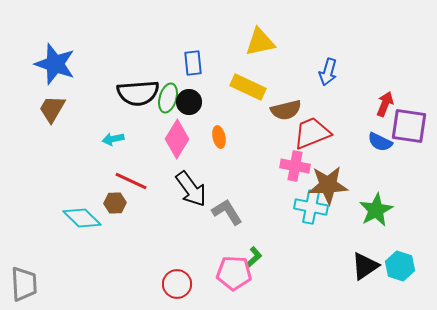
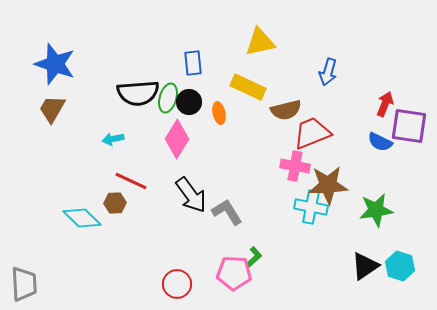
orange ellipse: moved 24 px up
black arrow: moved 6 px down
green star: rotated 20 degrees clockwise
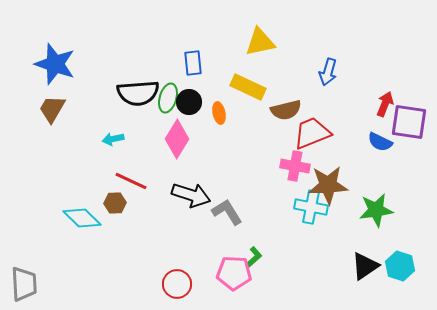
purple square: moved 4 px up
black arrow: rotated 36 degrees counterclockwise
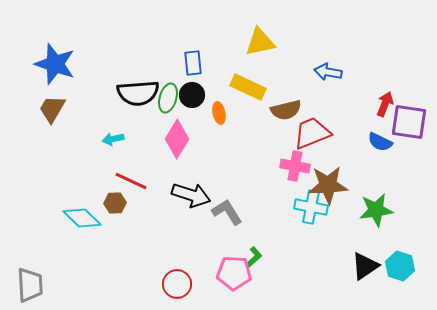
blue arrow: rotated 84 degrees clockwise
black circle: moved 3 px right, 7 px up
gray trapezoid: moved 6 px right, 1 px down
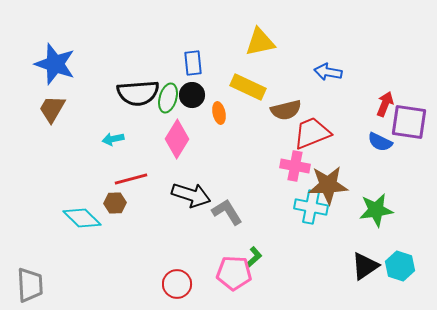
red line: moved 2 px up; rotated 40 degrees counterclockwise
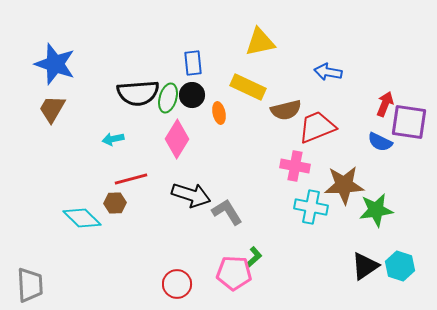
red trapezoid: moved 5 px right, 6 px up
brown star: moved 16 px right
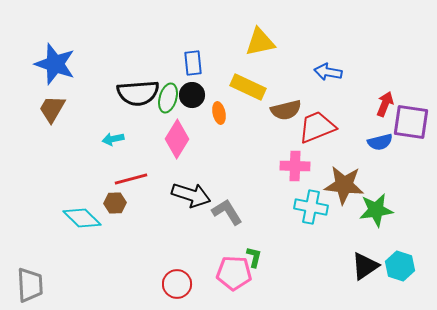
purple square: moved 2 px right
blue semicircle: rotated 40 degrees counterclockwise
pink cross: rotated 8 degrees counterclockwise
brown star: rotated 9 degrees clockwise
green L-shape: rotated 35 degrees counterclockwise
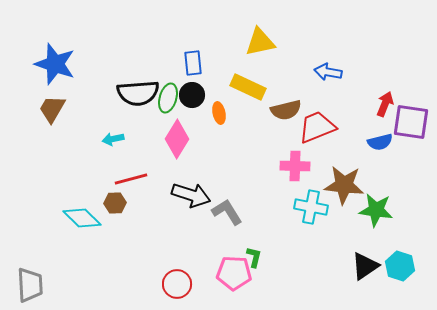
green star: rotated 16 degrees clockwise
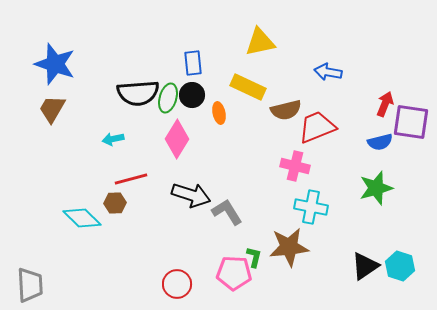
pink cross: rotated 12 degrees clockwise
brown star: moved 55 px left, 62 px down; rotated 12 degrees counterclockwise
green star: moved 22 px up; rotated 24 degrees counterclockwise
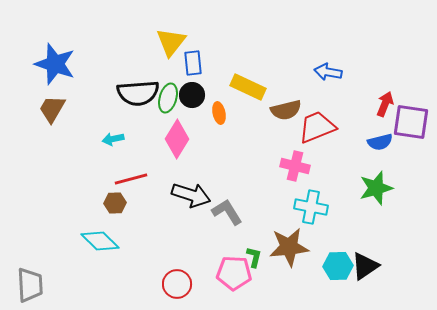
yellow triangle: moved 89 px left; rotated 40 degrees counterclockwise
cyan diamond: moved 18 px right, 23 px down
cyan hexagon: moved 62 px left; rotated 20 degrees counterclockwise
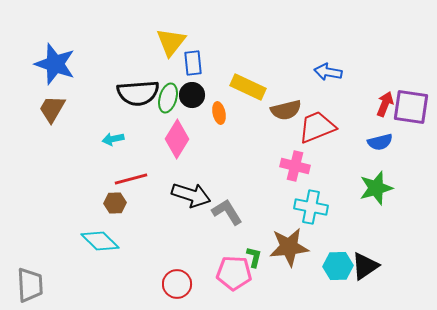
purple square: moved 15 px up
